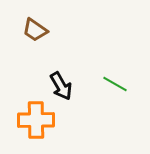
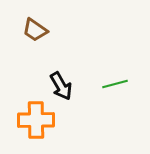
green line: rotated 45 degrees counterclockwise
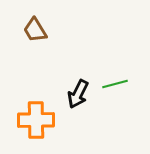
brown trapezoid: rotated 24 degrees clockwise
black arrow: moved 17 px right, 8 px down; rotated 56 degrees clockwise
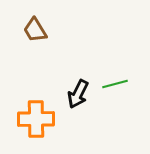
orange cross: moved 1 px up
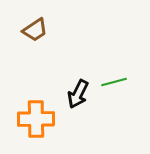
brown trapezoid: rotated 92 degrees counterclockwise
green line: moved 1 px left, 2 px up
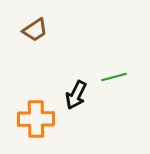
green line: moved 5 px up
black arrow: moved 2 px left, 1 px down
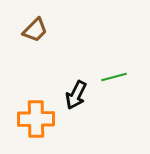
brown trapezoid: rotated 12 degrees counterclockwise
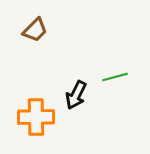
green line: moved 1 px right
orange cross: moved 2 px up
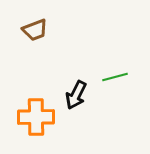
brown trapezoid: rotated 24 degrees clockwise
